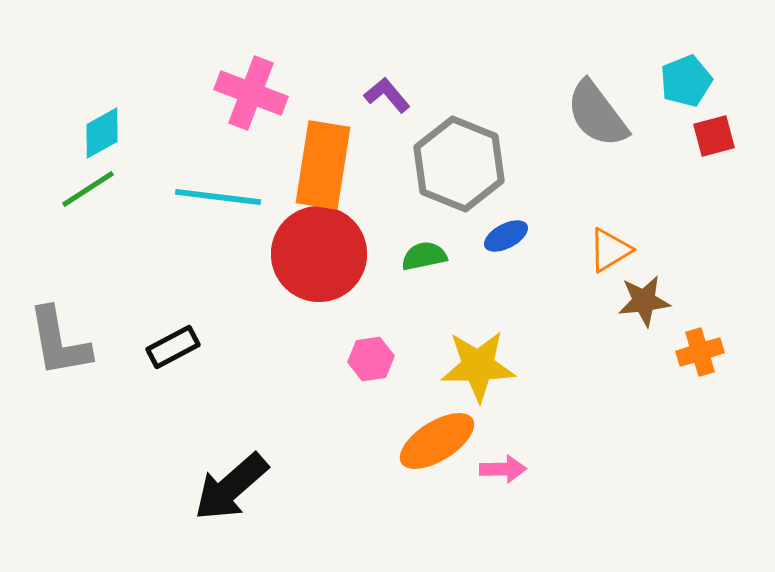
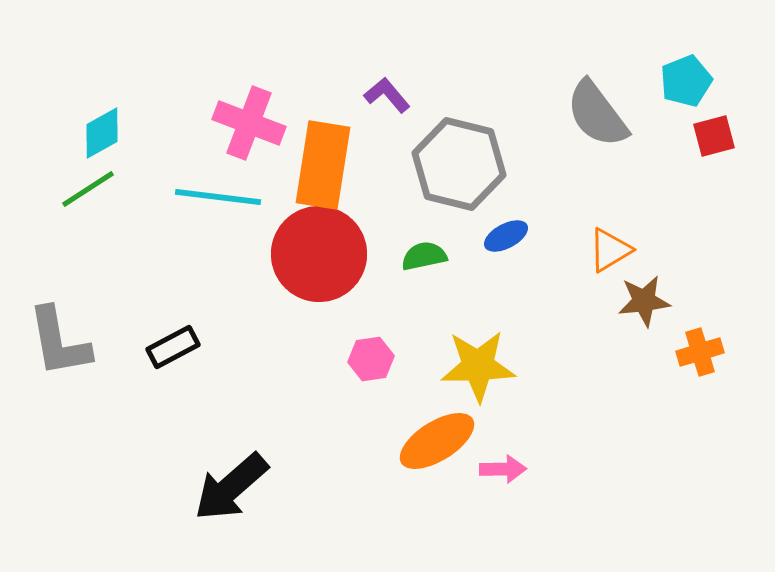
pink cross: moved 2 px left, 30 px down
gray hexagon: rotated 8 degrees counterclockwise
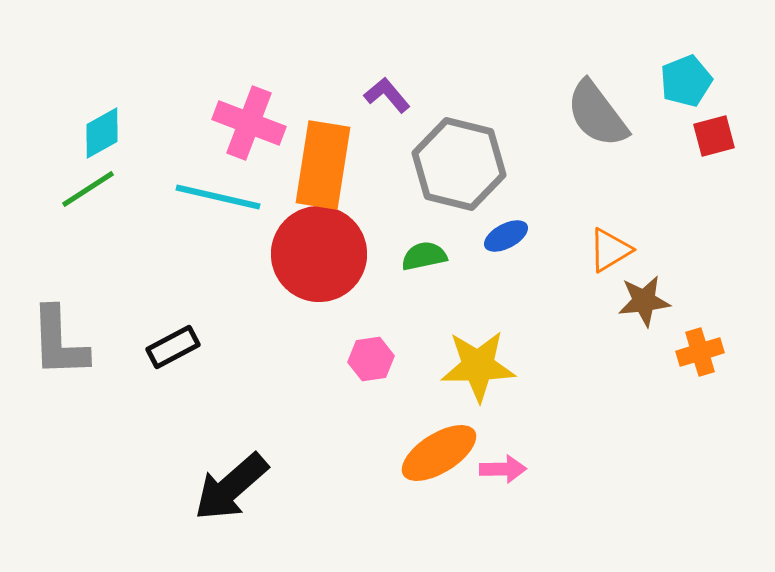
cyan line: rotated 6 degrees clockwise
gray L-shape: rotated 8 degrees clockwise
orange ellipse: moved 2 px right, 12 px down
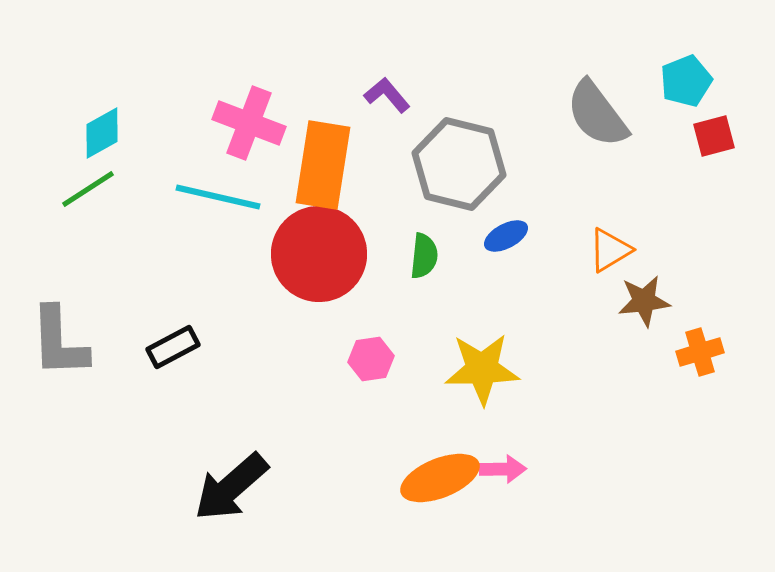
green semicircle: rotated 108 degrees clockwise
yellow star: moved 4 px right, 3 px down
orange ellipse: moved 1 px right, 25 px down; rotated 10 degrees clockwise
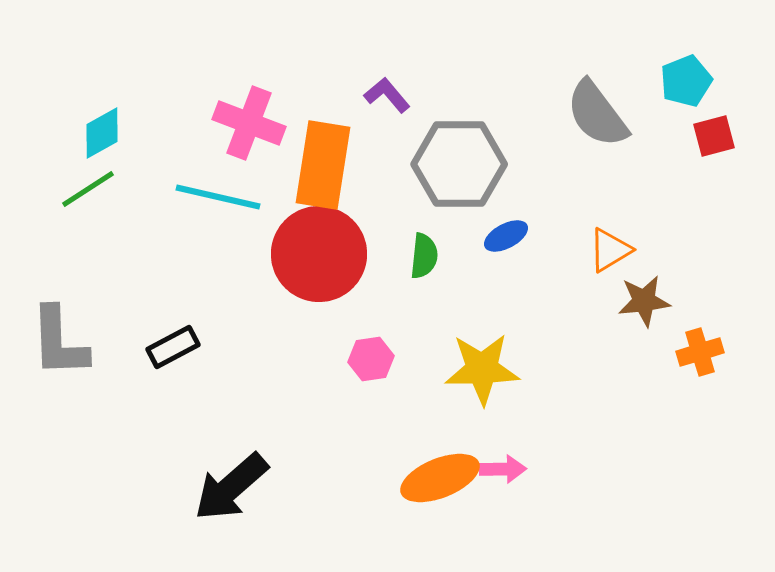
gray hexagon: rotated 14 degrees counterclockwise
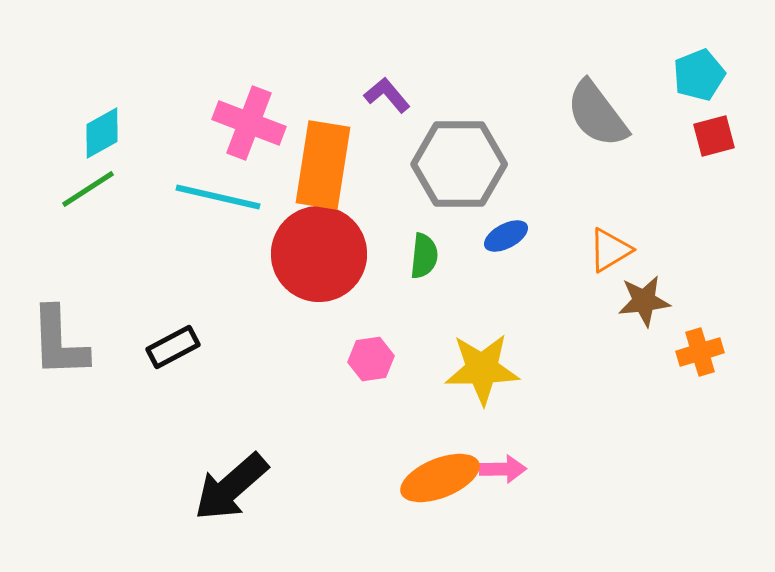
cyan pentagon: moved 13 px right, 6 px up
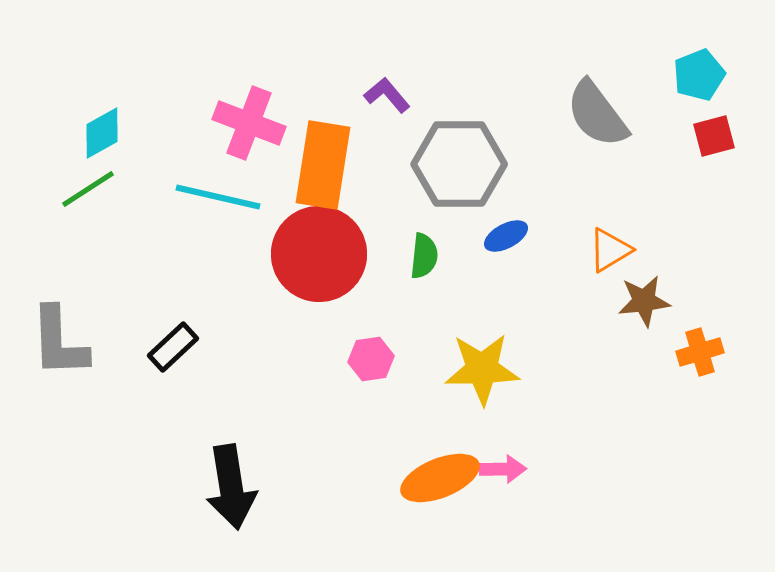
black rectangle: rotated 15 degrees counterclockwise
black arrow: rotated 58 degrees counterclockwise
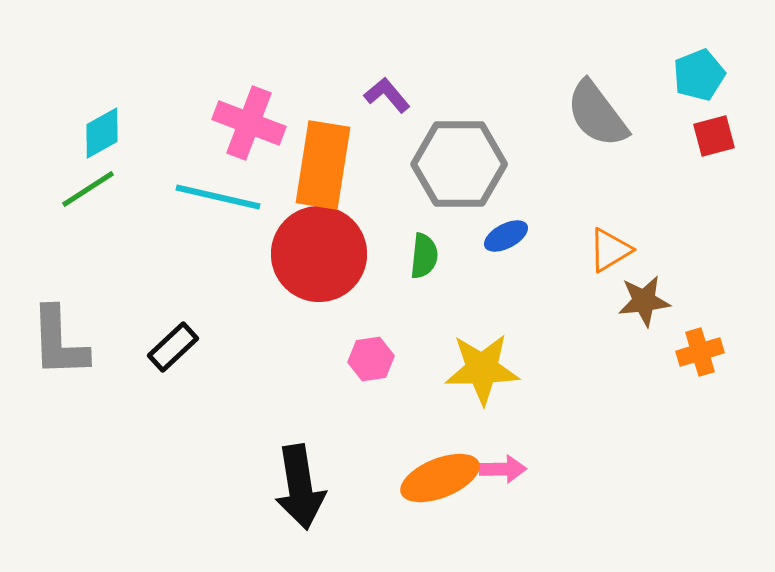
black arrow: moved 69 px right
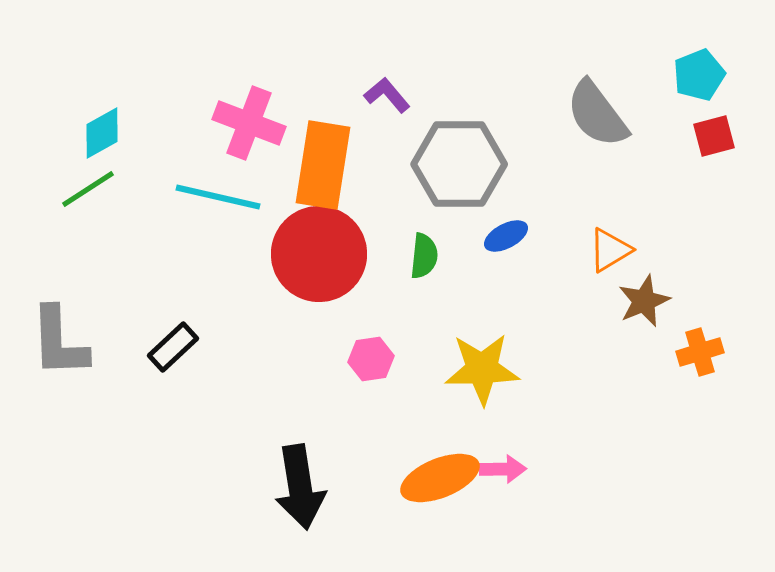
brown star: rotated 16 degrees counterclockwise
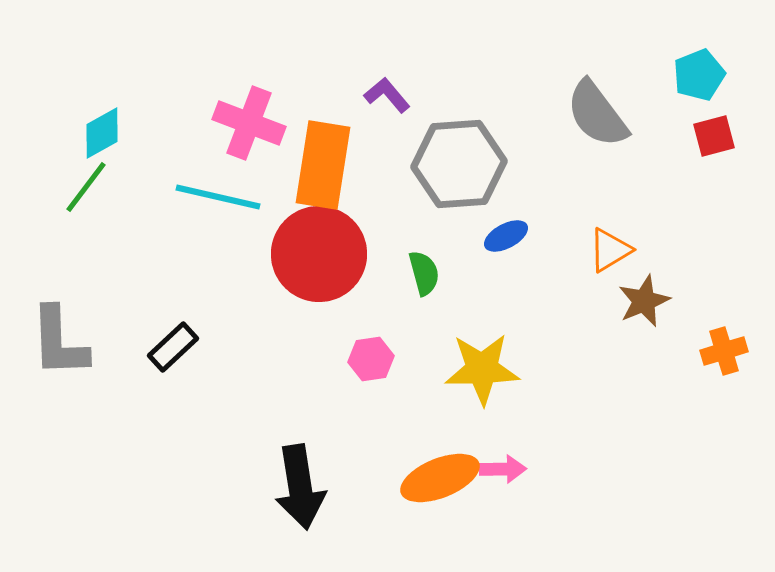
gray hexagon: rotated 4 degrees counterclockwise
green line: moved 2 px left, 2 px up; rotated 20 degrees counterclockwise
green semicircle: moved 17 px down; rotated 21 degrees counterclockwise
orange cross: moved 24 px right, 1 px up
